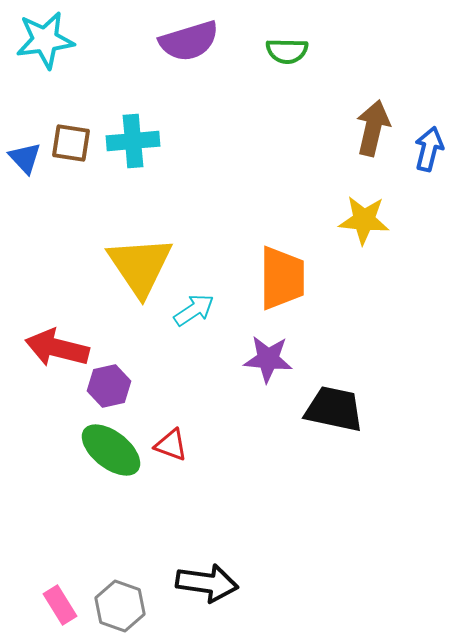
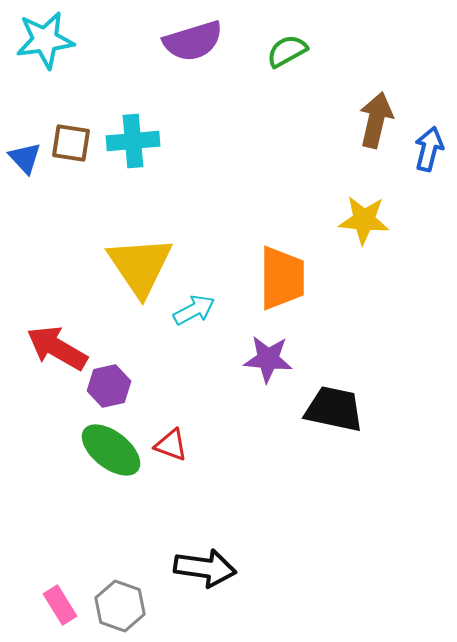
purple semicircle: moved 4 px right
green semicircle: rotated 150 degrees clockwise
brown arrow: moved 3 px right, 8 px up
cyan arrow: rotated 6 degrees clockwise
red arrow: rotated 16 degrees clockwise
black arrow: moved 2 px left, 15 px up
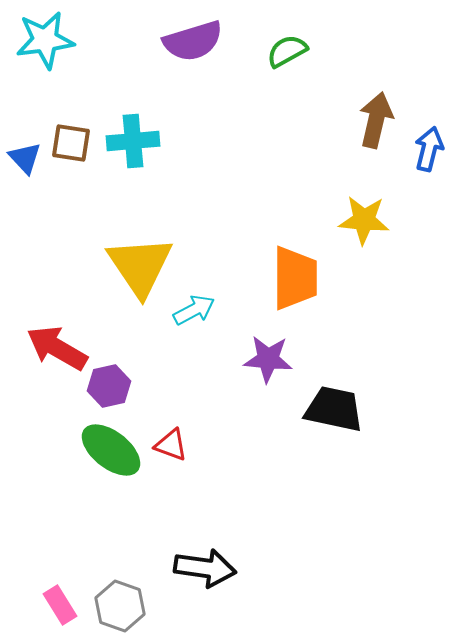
orange trapezoid: moved 13 px right
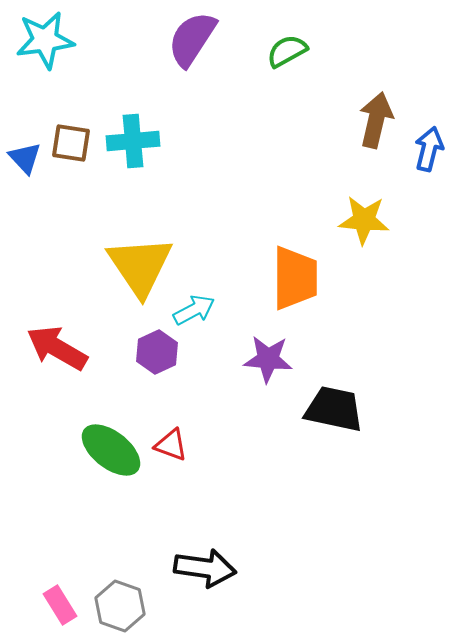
purple semicircle: moved 1 px left, 2 px up; rotated 140 degrees clockwise
purple hexagon: moved 48 px right, 34 px up; rotated 12 degrees counterclockwise
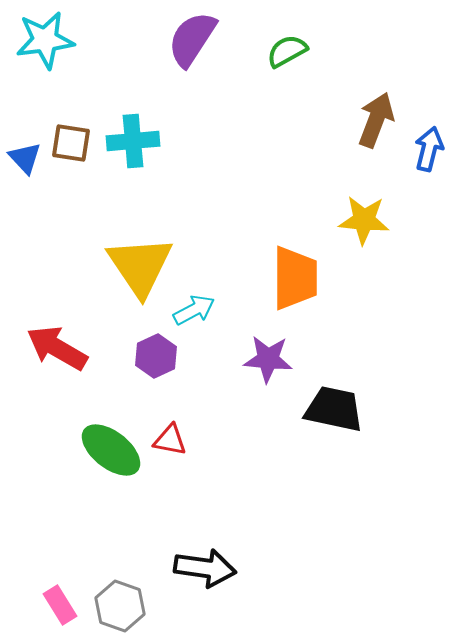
brown arrow: rotated 8 degrees clockwise
purple hexagon: moved 1 px left, 4 px down
red triangle: moved 1 px left, 5 px up; rotated 9 degrees counterclockwise
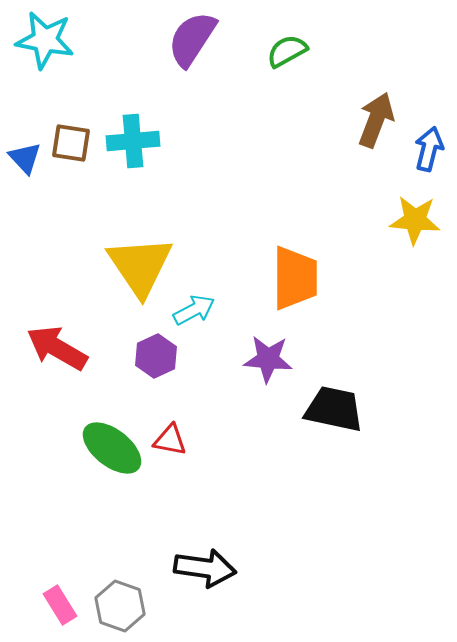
cyan star: rotated 18 degrees clockwise
yellow star: moved 51 px right
green ellipse: moved 1 px right, 2 px up
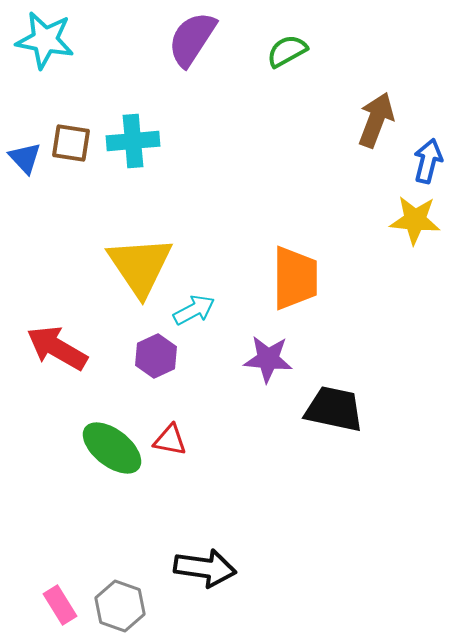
blue arrow: moved 1 px left, 12 px down
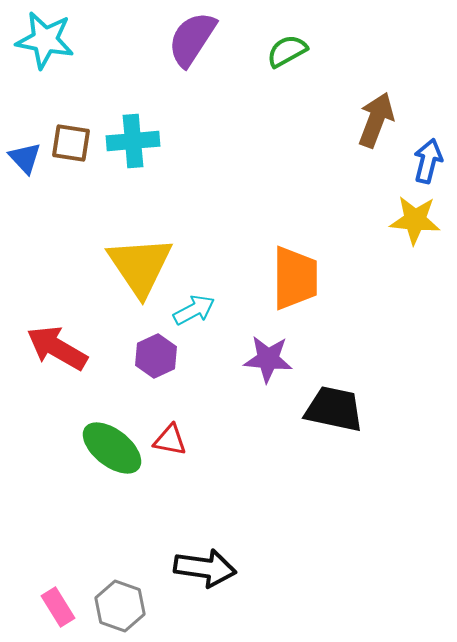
pink rectangle: moved 2 px left, 2 px down
